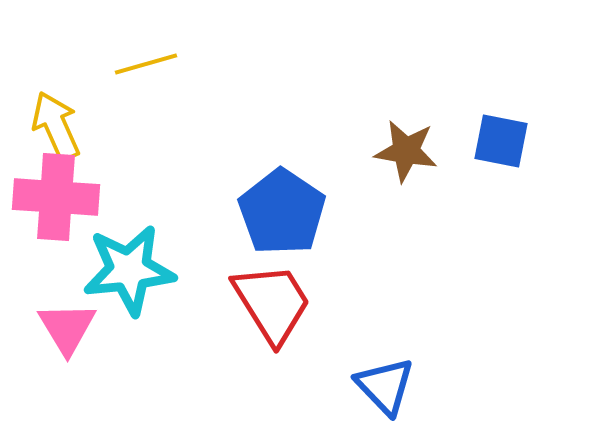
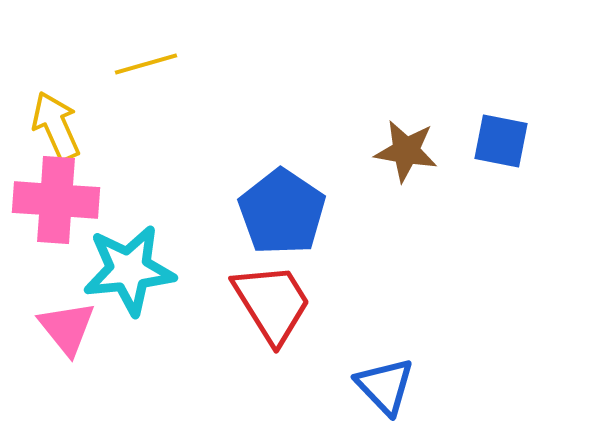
pink cross: moved 3 px down
pink triangle: rotated 8 degrees counterclockwise
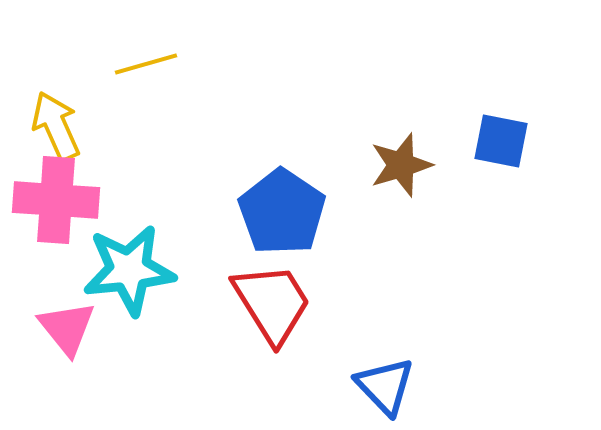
brown star: moved 5 px left, 14 px down; rotated 26 degrees counterclockwise
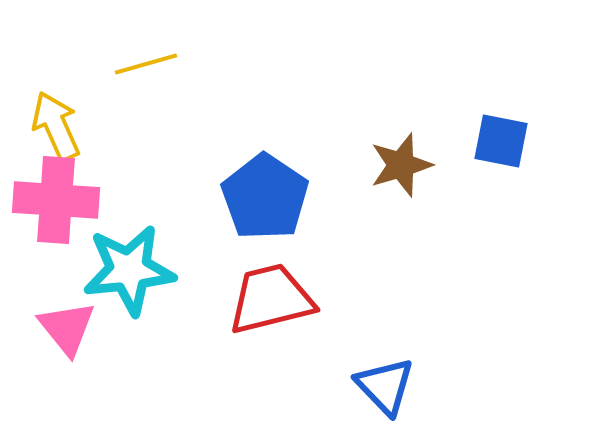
blue pentagon: moved 17 px left, 15 px up
red trapezoid: moved 1 px left, 4 px up; rotated 72 degrees counterclockwise
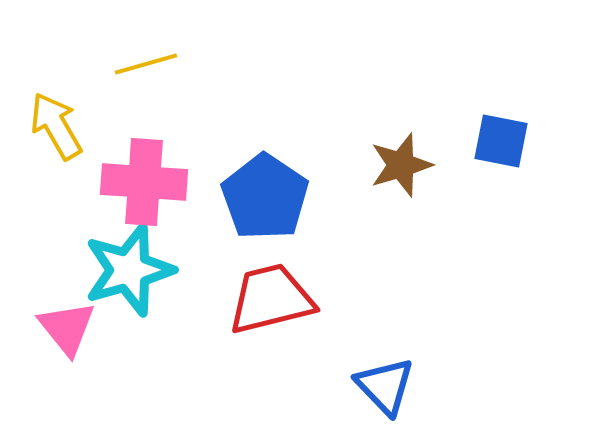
yellow arrow: rotated 6 degrees counterclockwise
pink cross: moved 88 px right, 18 px up
cyan star: rotated 10 degrees counterclockwise
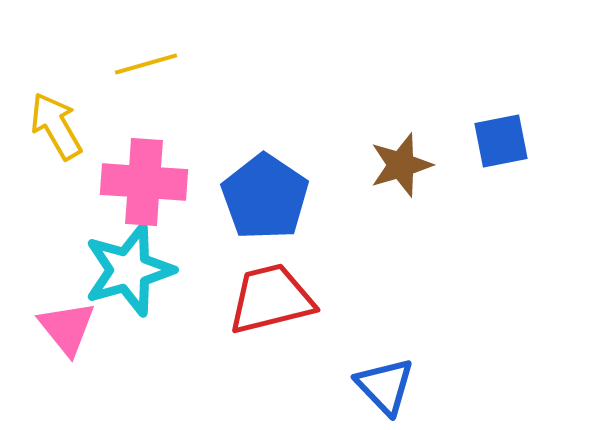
blue square: rotated 22 degrees counterclockwise
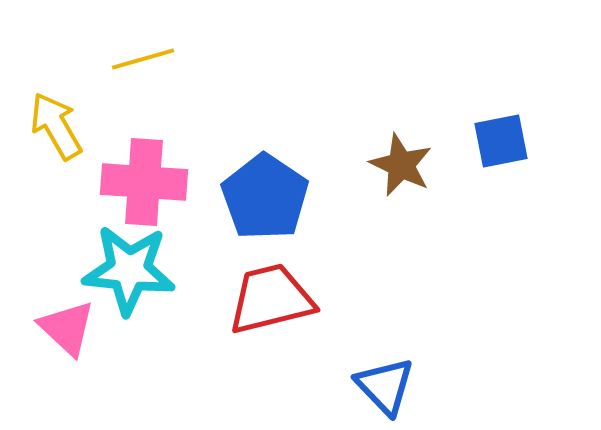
yellow line: moved 3 px left, 5 px up
brown star: rotated 30 degrees counterclockwise
cyan star: rotated 22 degrees clockwise
pink triangle: rotated 8 degrees counterclockwise
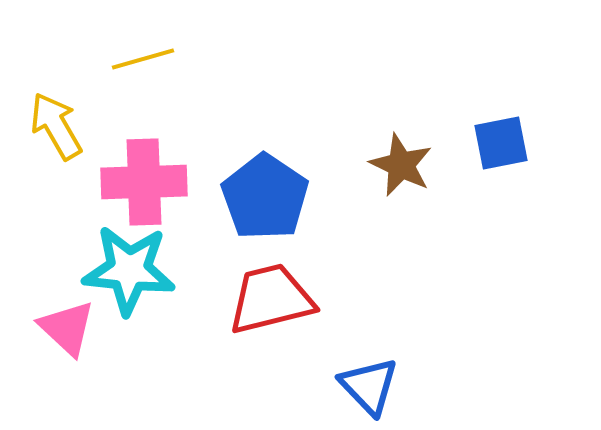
blue square: moved 2 px down
pink cross: rotated 6 degrees counterclockwise
blue triangle: moved 16 px left
